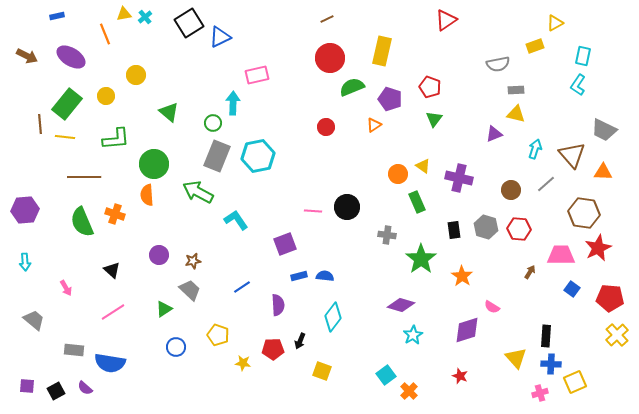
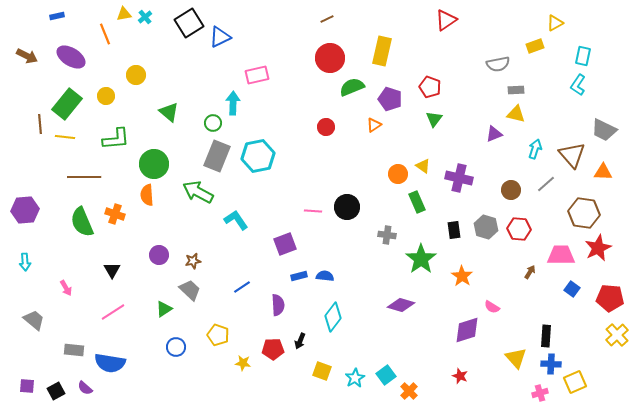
black triangle at (112, 270): rotated 18 degrees clockwise
cyan star at (413, 335): moved 58 px left, 43 px down
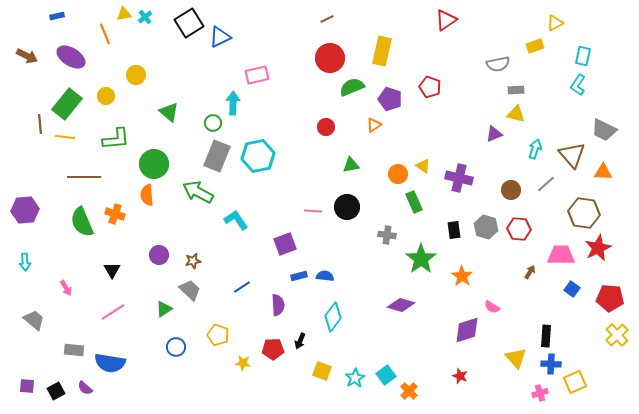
green triangle at (434, 119): moved 83 px left, 46 px down; rotated 42 degrees clockwise
green rectangle at (417, 202): moved 3 px left
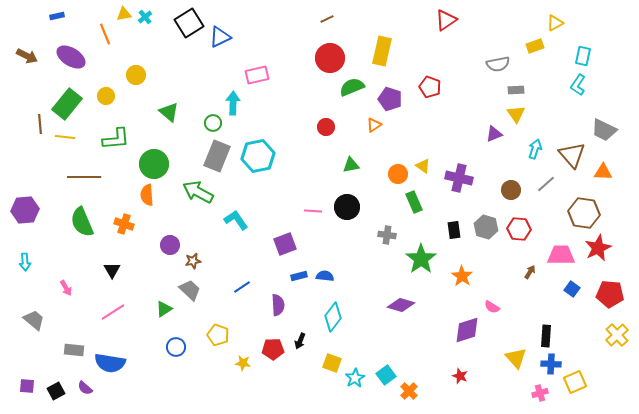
yellow triangle at (516, 114): rotated 42 degrees clockwise
orange cross at (115, 214): moved 9 px right, 10 px down
purple circle at (159, 255): moved 11 px right, 10 px up
red pentagon at (610, 298): moved 4 px up
yellow square at (322, 371): moved 10 px right, 8 px up
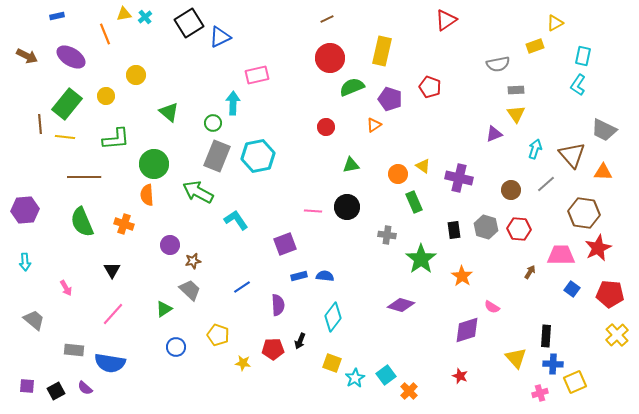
pink line at (113, 312): moved 2 px down; rotated 15 degrees counterclockwise
blue cross at (551, 364): moved 2 px right
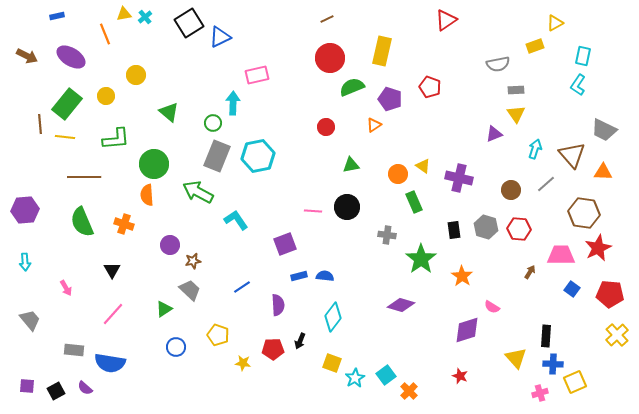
gray trapezoid at (34, 320): moved 4 px left; rotated 10 degrees clockwise
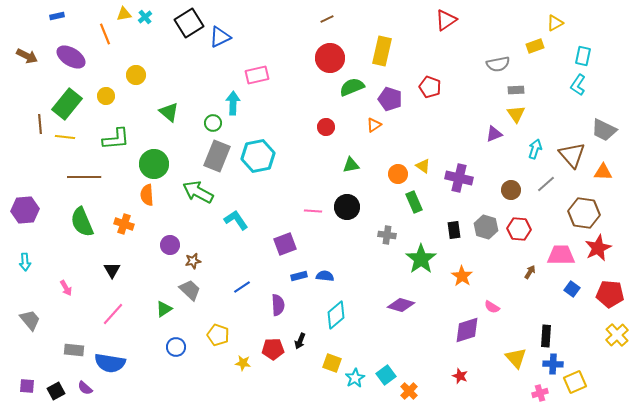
cyan diamond at (333, 317): moved 3 px right, 2 px up; rotated 12 degrees clockwise
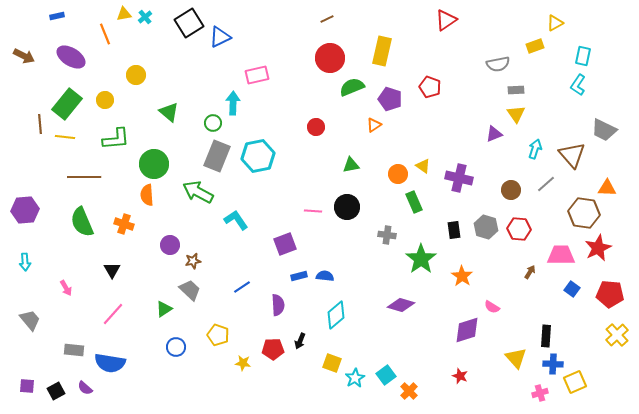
brown arrow at (27, 56): moved 3 px left
yellow circle at (106, 96): moved 1 px left, 4 px down
red circle at (326, 127): moved 10 px left
orange triangle at (603, 172): moved 4 px right, 16 px down
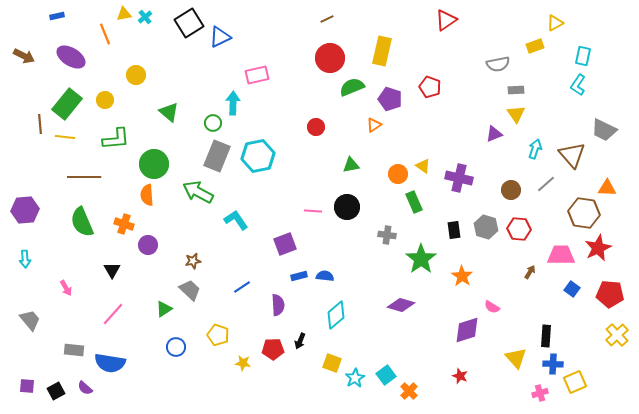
purple circle at (170, 245): moved 22 px left
cyan arrow at (25, 262): moved 3 px up
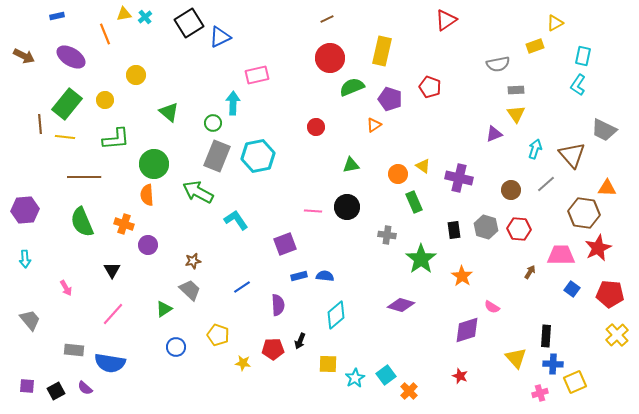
yellow square at (332, 363): moved 4 px left, 1 px down; rotated 18 degrees counterclockwise
